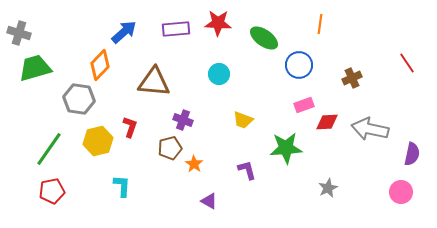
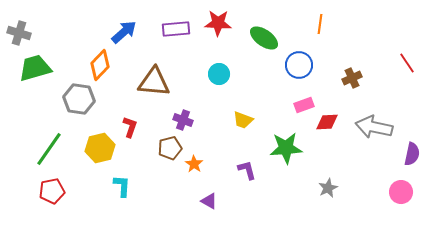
gray arrow: moved 4 px right, 2 px up
yellow hexagon: moved 2 px right, 7 px down
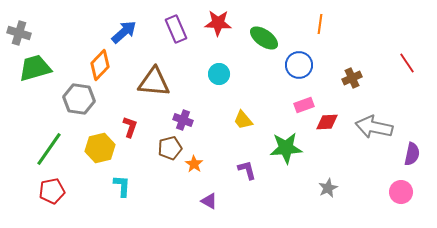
purple rectangle: rotated 72 degrees clockwise
yellow trapezoid: rotated 30 degrees clockwise
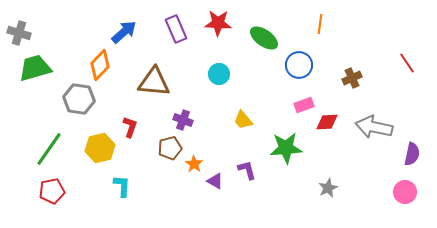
pink circle: moved 4 px right
purple triangle: moved 6 px right, 20 px up
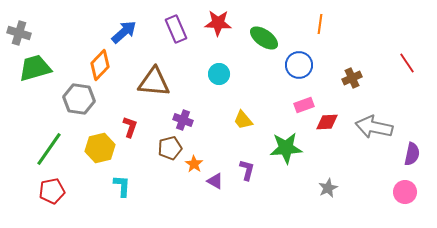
purple L-shape: rotated 30 degrees clockwise
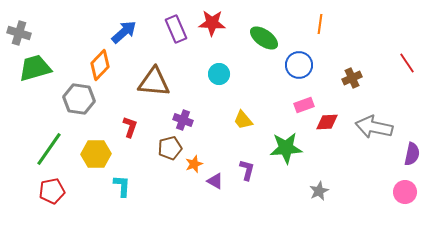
red star: moved 6 px left
yellow hexagon: moved 4 px left, 6 px down; rotated 12 degrees clockwise
orange star: rotated 18 degrees clockwise
gray star: moved 9 px left, 3 px down
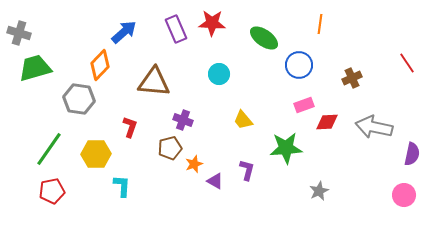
pink circle: moved 1 px left, 3 px down
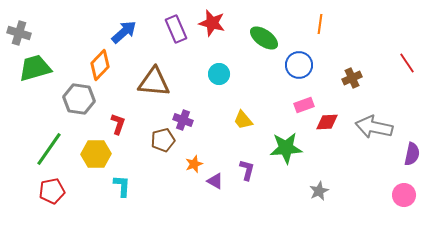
red star: rotated 12 degrees clockwise
red L-shape: moved 12 px left, 3 px up
brown pentagon: moved 7 px left, 8 px up
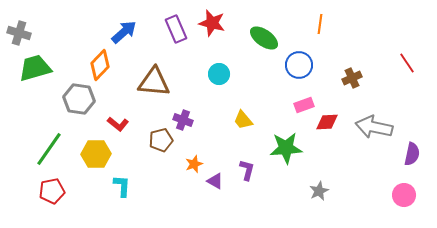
red L-shape: rotated 110 degrees clockwise
brown pentagon: moved 2 px left
